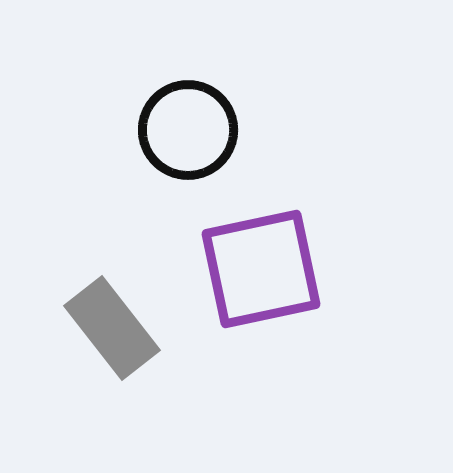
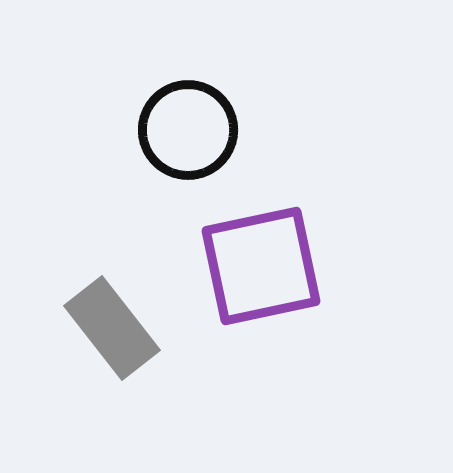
purple square: moved 3 px up
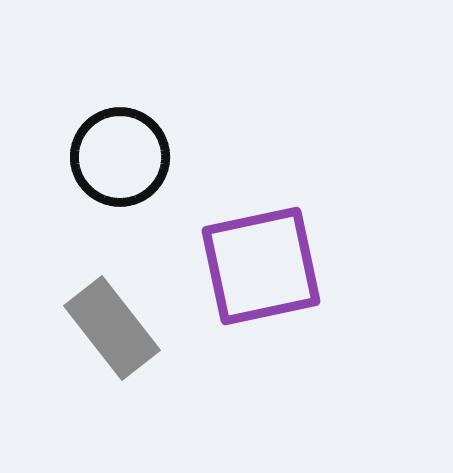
black circle: moved 68 px left, 27 px down
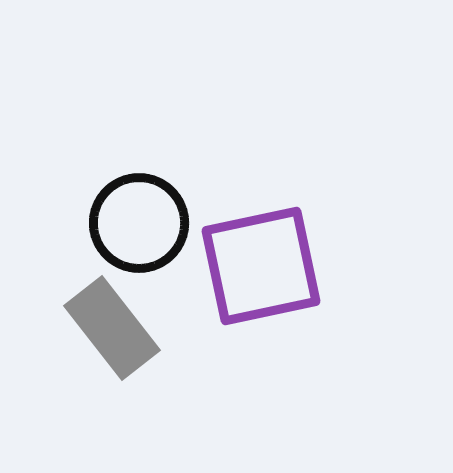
black circle: moved 19 px right, 66 px down
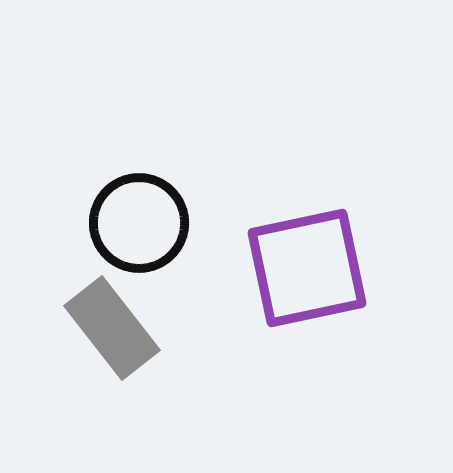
purple square: moved 46 px right, 2 px down
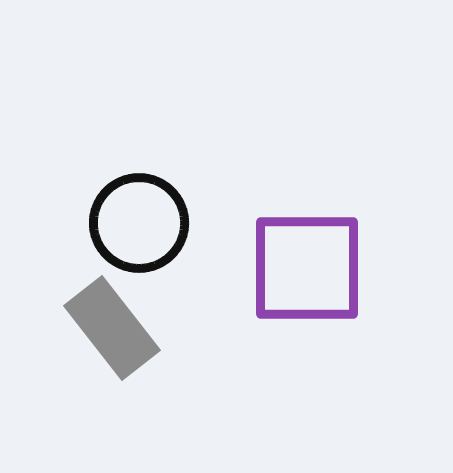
purple square: rotated 12 degrees clockwise
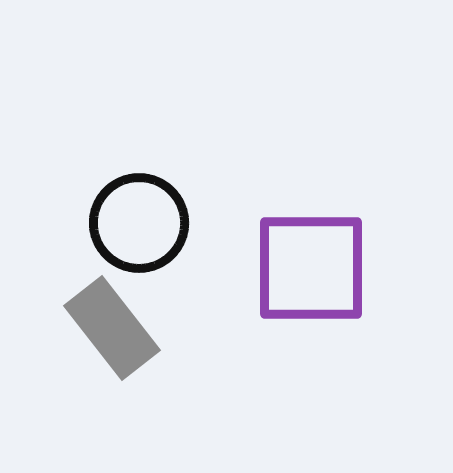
purple square: moved 4 px right
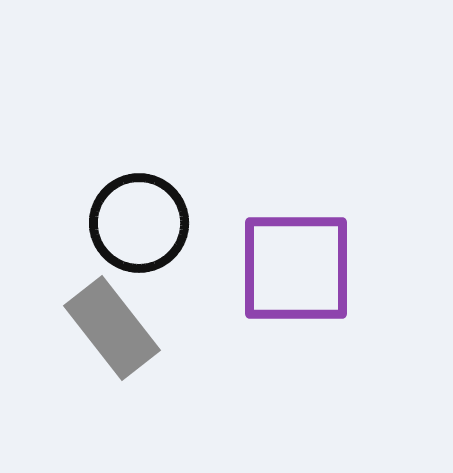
purple square: moved 15 px left
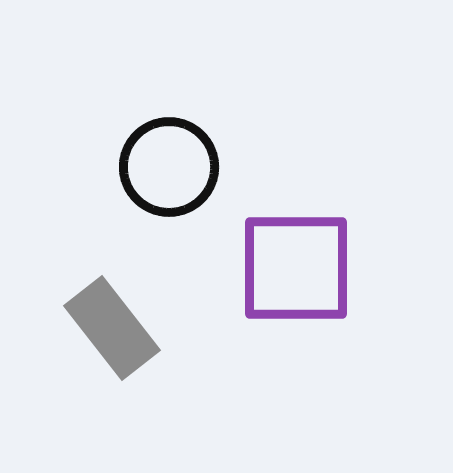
black circle: moved 30 px right, 56 px up
